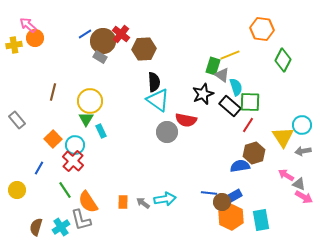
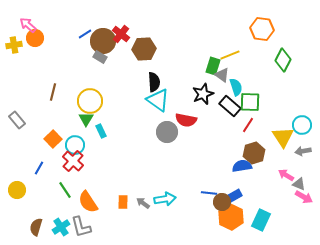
blue semicircle at (240, 166): moved 2 px right
gray L-shape at (81, 220): moved 7 px down
cyan rectangle at (261, 220): rotated 35 degrees clockwise
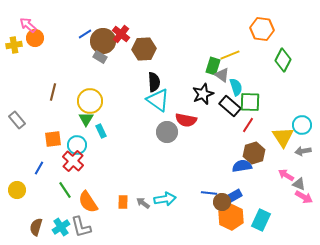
orange square at (53, 139): rotated 36 degrees clockwise
cyan circle at (75, 145): moved 2 px right
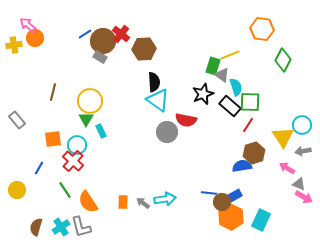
pink arrow at (286, 175): moved 1 px right, 7 px up
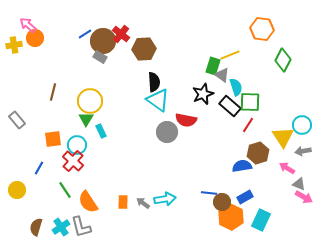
brown hexagon at (254, 153): moved 4 px right
blue rectangle at (234, 196): moved 11 px right, 1 px down
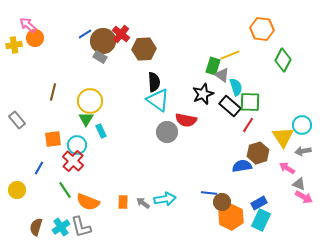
blue rectangle at (245, 197): moved 14 px right, 6 px down
orange semicircle at (88, 202): rotated 35 degrees counterclockwise
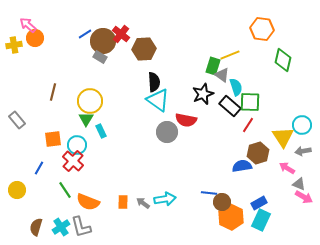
green diamond at (283, 60): rotated 15 degrees counterclockwise
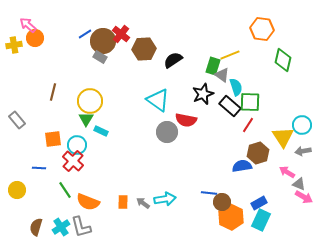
black semicircle at (154, 82): moved 19 px right, 22 px up; rotated 120 degrees counterclockwise
cyan rectangle at (101, 131): rotated 40 degrees counterclockwise
blue line at (39, 168): rotated 64 degrees clockwise
pink arrow at (287, 168): moved 4 px down
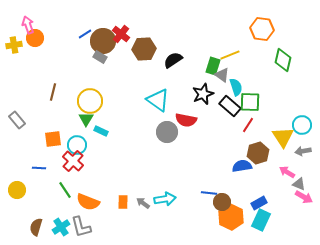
pink arrow at (28, 25): rotated 30 degrees clockwise
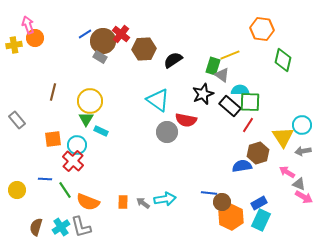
cyan semicircle at (236, 87): moved 4 px right, 3 px down; rotated 72 degrees counterclockwise
blue line at (39, 168): moved 6 px right, 11 px down
